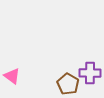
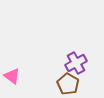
purple cross: moved 14 px left, 10 px up; rotated 30 degrees counterclockwise
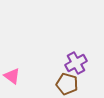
brown pentagon: moved 1 px left; rotated 15 degrees counterclockwise
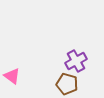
purple cross: moved 2 px up
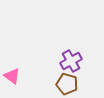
purple cross: moved 5 px left
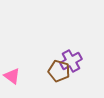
brown pentagon: moved 8 px left, 13 px up
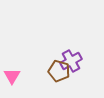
pink triangle: rotated 24 degrees clockwise
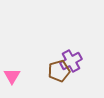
brown pentagon: rotated 30 degrees counterclockwise
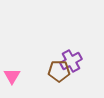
brown pentagon: rotated 15 degrees clockwise
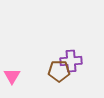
purple cross: rotated 25 degrees clockwise
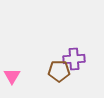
purple cross: moved 3 px right, 2 px up
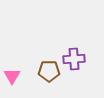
brown pentagon: moved 10 px left
